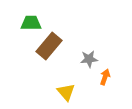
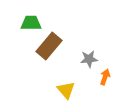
yellow triangle: moved 2 px up
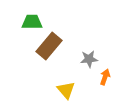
green trapezoid: moved 1 px right, 1 px up
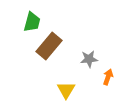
green trapezoid: rotated 105 degrees clockwise
orange arrow: moved 3 px right
yellow triangle: rotated 12 degrees clockwise
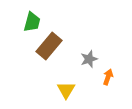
gray star: rotated 12 degrees counterclockwise
